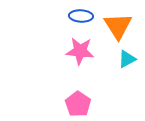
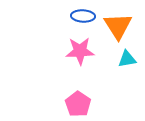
blue ellipse: moved 2 px right
pink star: rotated 8 degrees counterclockwise
cyan triangle: rotated 18 degrees clockwise
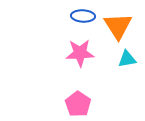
pink star: moved 2 px down
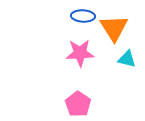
orange triangle: moved 4 px left, 2 px down
cyan triangle: rotated 24 degrees clockwise
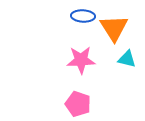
pink star: moved 1 px right, 7 px down
pink pentagon: rotated 15 degrees counterclockwise
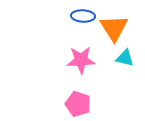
cyan triangle: moved 2 px left, 1 px up
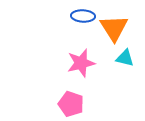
pink star: moved 3 px down; rotated 12 degrees counterclockwise
pink pentagon: moved 7 px left
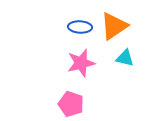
blue ellipse: moved 3 px left, 11 px down
orange triangle: moved 2 px up; rotated 28 degrees clockwise
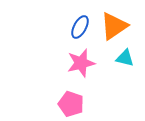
blue ellipse: rotated 65 degrees counterclockwise
